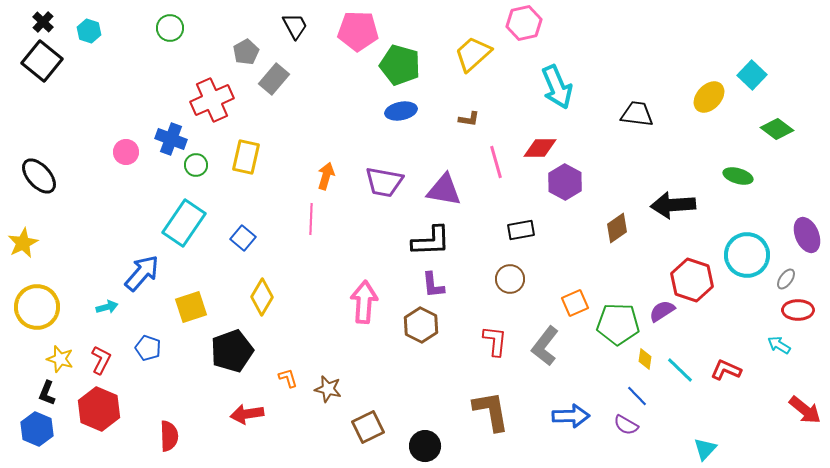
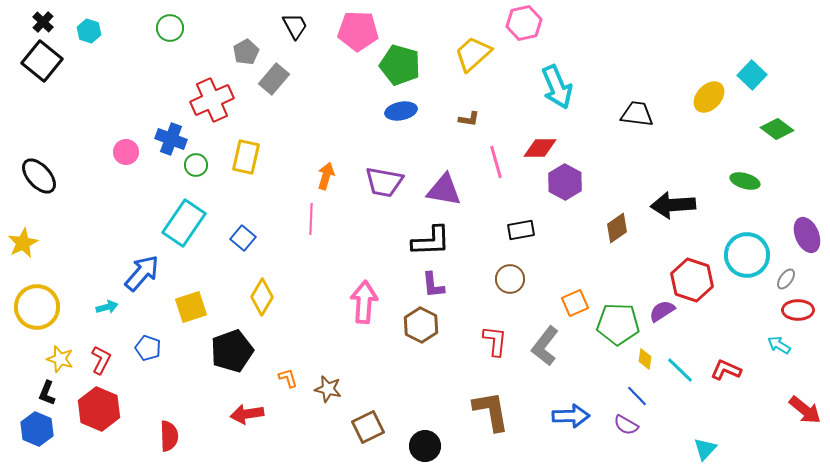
green ellipse at (738, 176): moved 7 px right, 5 px down
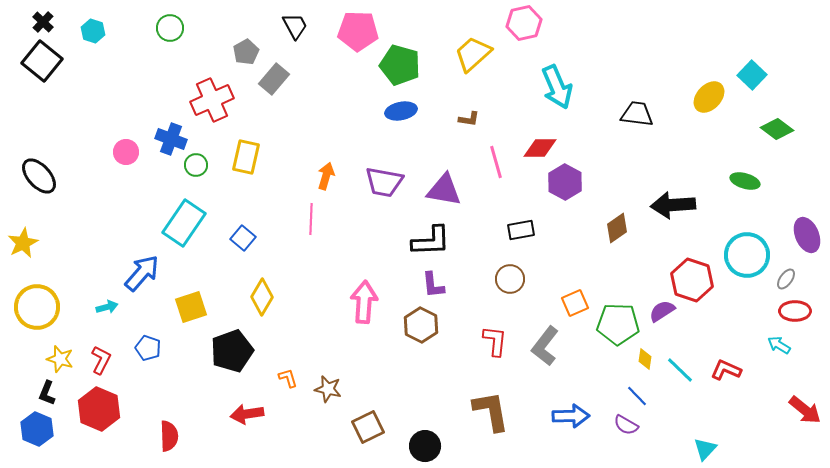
cyan hexagon at (89, 31): moved 4 px right
red ellipse at (798, 310): moved 3 px left, 1 px down
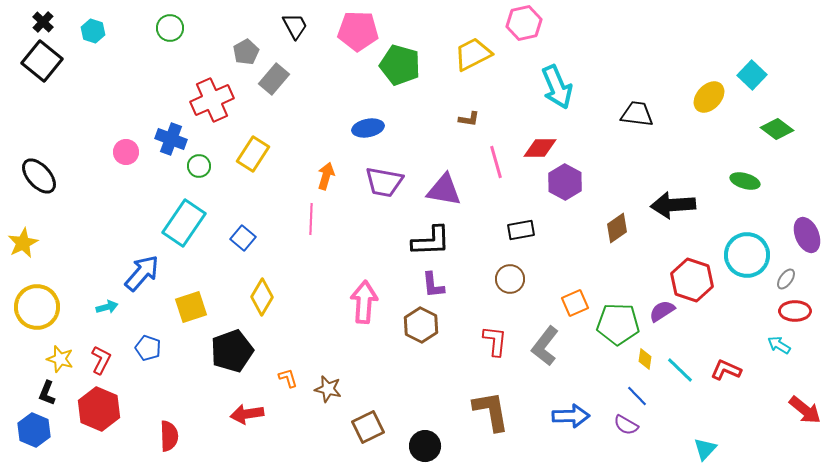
yellow trapezoid at (473, 54): rotated 15 degrees clockwise
blue ellipse at (401, 111): moved 33 px left, 17 px down
yellow rectangle at (246, 157): moved 7 px right, 3 px up; rotated 20 degrees clockwise
green circle at (196, 165): moved 3 px right, 1 px down
blue hexagon at (37, 429): moved 3 px left, 1 px down
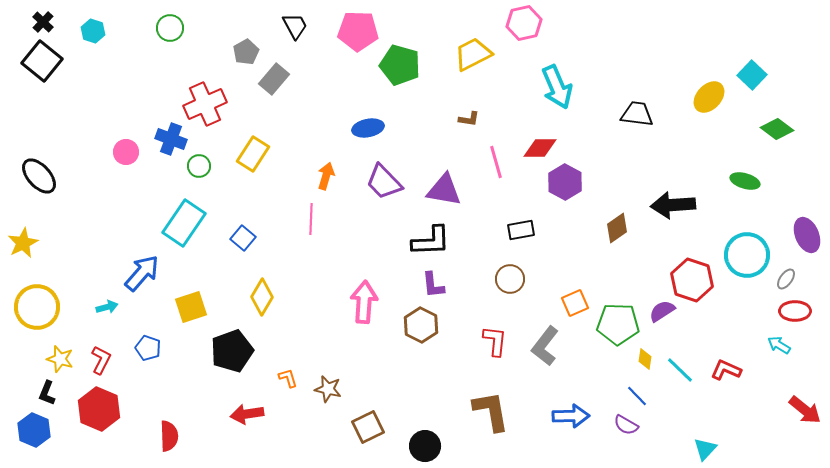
red cross at (212, 100): moved 7 px left, 4 px down
purple trapezoid at (384, 182): rotated 36 degrees clockwise
